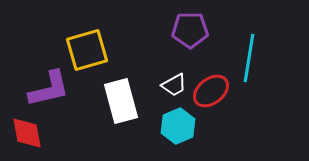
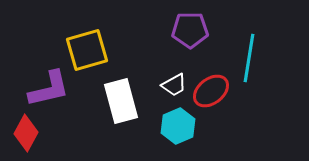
red diamond: moved 1 px left; rotated 39 degrees clockwise
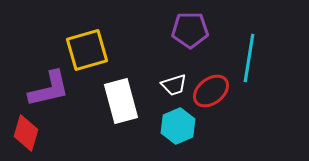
white trapezoid: rotated 12 degrees clockwise
red diamond: rotated 12 degrees counterclockwise
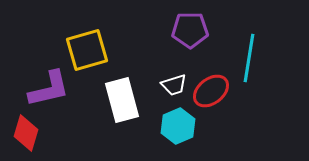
white rectangle: moved 1 px right, 1 px up
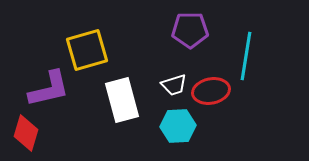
cyan line: moved 3 px left, 2 px up
red ellipse: rotated 27 degrees clockwise
cyan hexagon: rotated 20 degrees clockwise
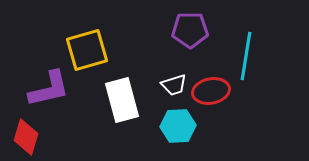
red diamond: moved 4 px down
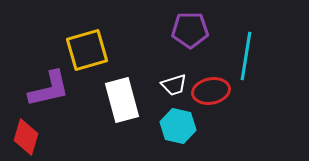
cyan hexagon: rotated 16 degrees clockwise
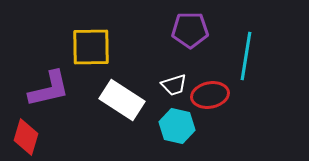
yellow square: moved 4 px right, 3 px up; rotated 15 degrees clockwise
red ellipse: moved 1 px left, 4 px down
white rectangle: rotated 42 degrees counterclockwise
cyan hexagon: moved 1 px left
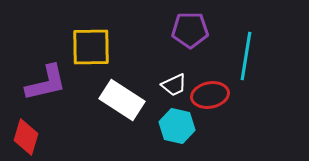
white trapezoid: rotated 8 degrees counterclockwise
purple L-shape: moved 3 px left, 6 px up
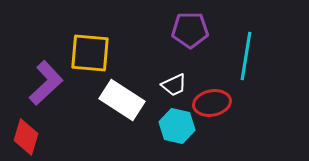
yellow square: moved 1 px left, 6 px down; rotated 6 degrees clockwise
purple L-shape: rotated 30 degrees counterclockwise
red ellipse: moved 2 px right, 8 px down
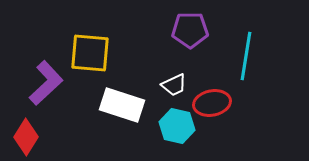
white rectangle: moved 5 px down; rotated 15 degrees counterclockwise
red diamond: rotated 15 degrees clockwise
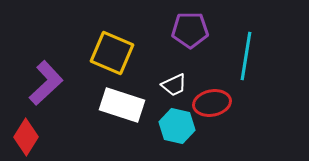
yellow square: moved 22 px right; rotated 18 degrees clockwise
